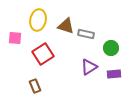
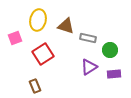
gray rectangle: moved 2 px right, 4 px down
pink square: rotated 24 degrees counterclockwise
green circle: moved 1 px left, 2 px down
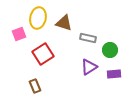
yellow ellipse: moved 2 px up
brown triangle: moved 2 px left, 3 px up
pink square: moved 4 px right, 4 px up
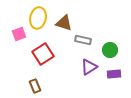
gray rectangle: moved 5 px left, 2 px down
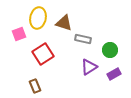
gray rectangle: moved 1 px up
purple rectangle: rotated 24 degrees counterclockwise
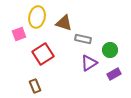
yellow ellipse: moved 1 px left, 1 px up
purple triangle: moved 4 px up
